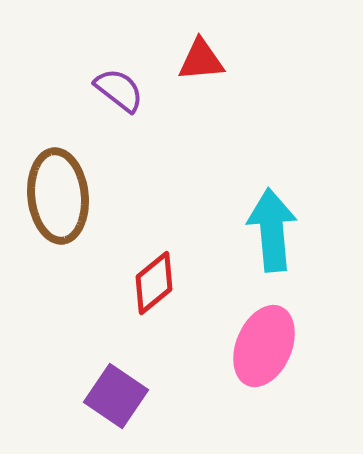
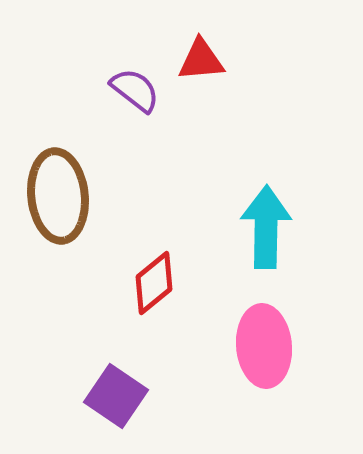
purple semicircle: moved 16 px right
cyan arrow: moved 6 px left, 3 px up; rotated 6 degrees clockwise
pink ellipse: rotated 28 degrees counterclockwise
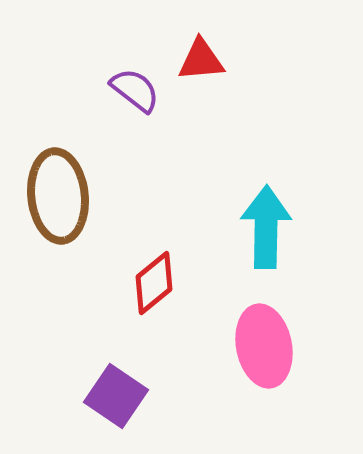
pink ellipse: rotated 6 degrees counterclockwise
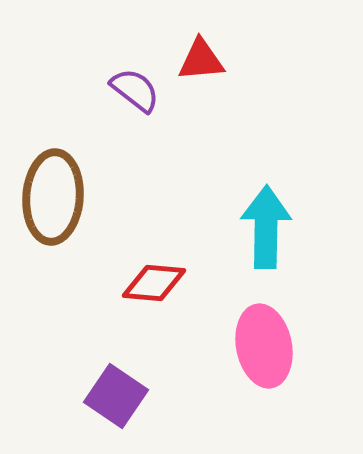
brown ellipse: moved 5 px left, 1 px down; rotated 10 degrees clockwise
red diamond: rotated 44 degrees clockwise
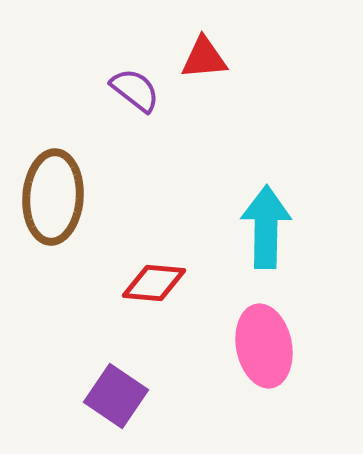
red triangle: moved 3 px right, 2 px up
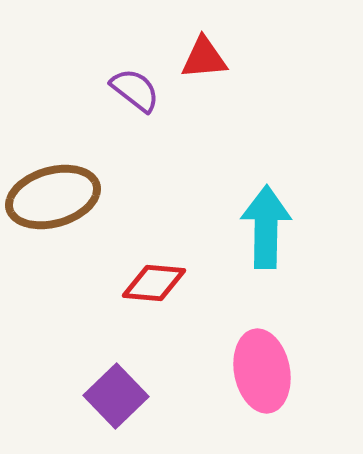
brown ellipse: rotated 70 degrees clockwise
pink ellipse: moved 2 px left, 25 px down
purple square: rotated 12 degrees clockwise
